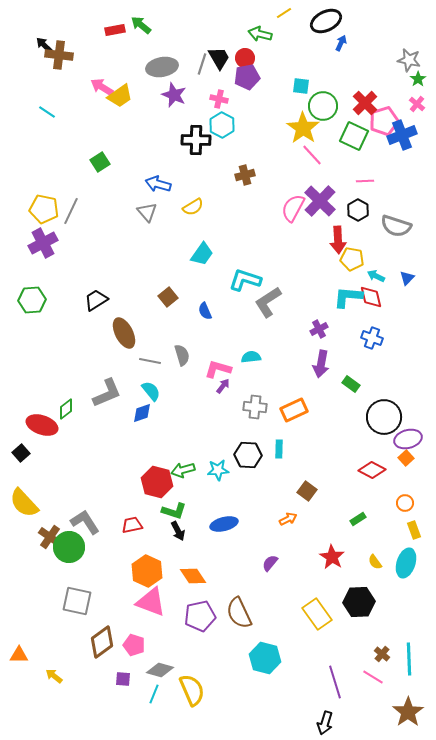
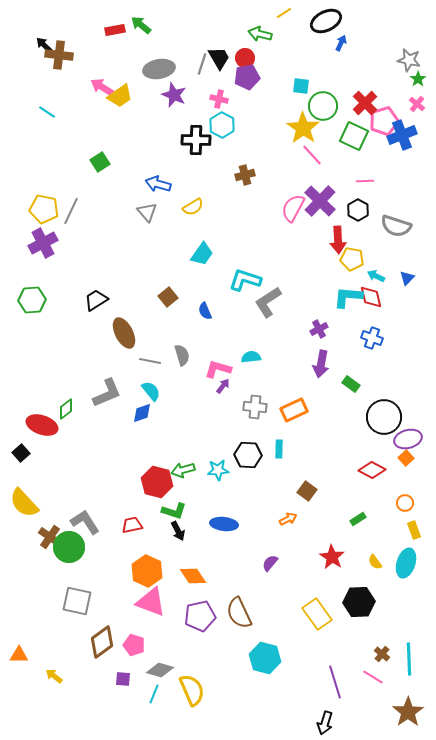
gray ellipse at (162, 67): moved 3 px left, 2 px down
blue ellipse at (224, 524): rotated 20 degrees clockwise
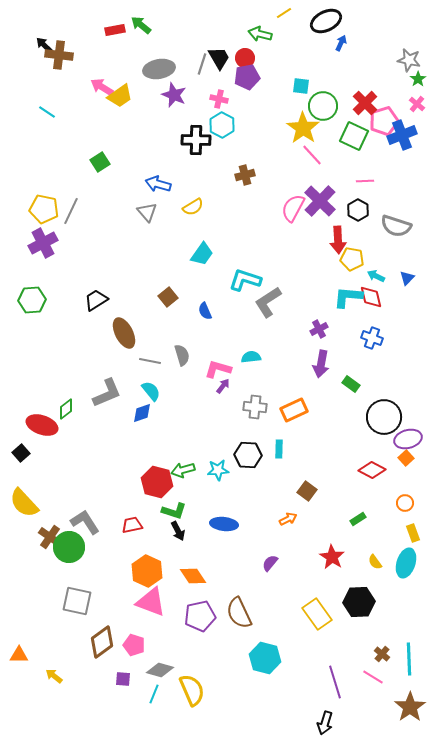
yellow rectangle at (414, 530): moved 1 px left, 3 px down
brown star at (408, 712): moved 2 px right, 5 px up
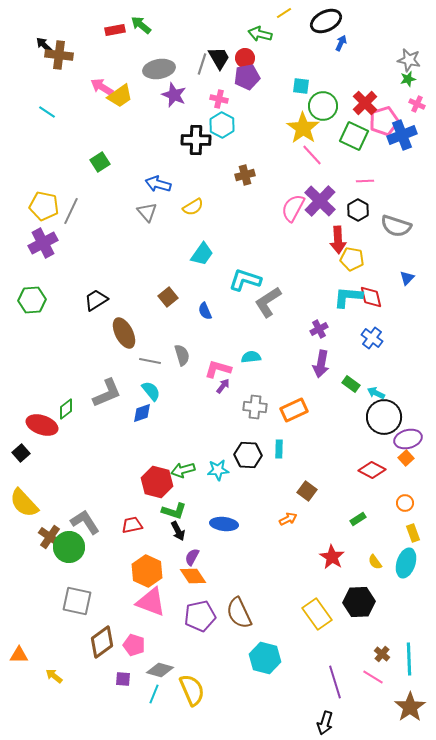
green star at (418, 79): moved 10 px left; rotated 21 degrees clockwise
pink cross at (417, 104): rotated 14 degrees counterclockwise
yellow pentagon at (44, 209): moved 3 px up
cyan arrow at (376, 276): moved 117 px down
blue cross at (372, 338): rotated 15 degrees clockwise
purple semicircle at (270, 563): moved 78 px left, 6 px up; rotated 12 degrees counterclockwise
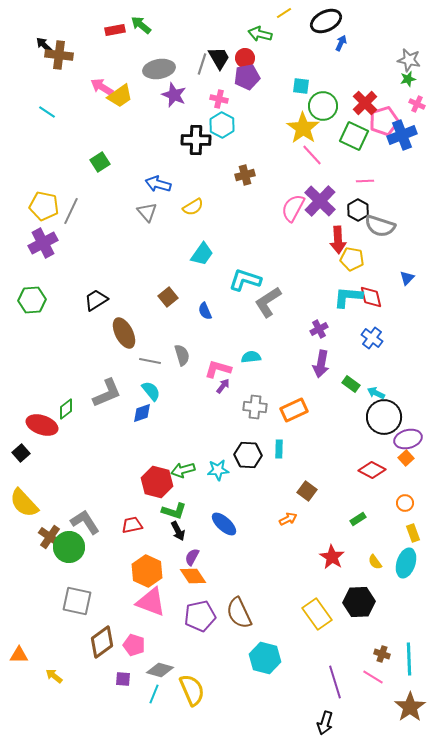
gray semicircle at (396, 226): moved 16 px left
blue ellipse at (224, 524): rotated 36 degrees clockwise
brown cross at (382, 654): rotated 21 degrees counterclockwise
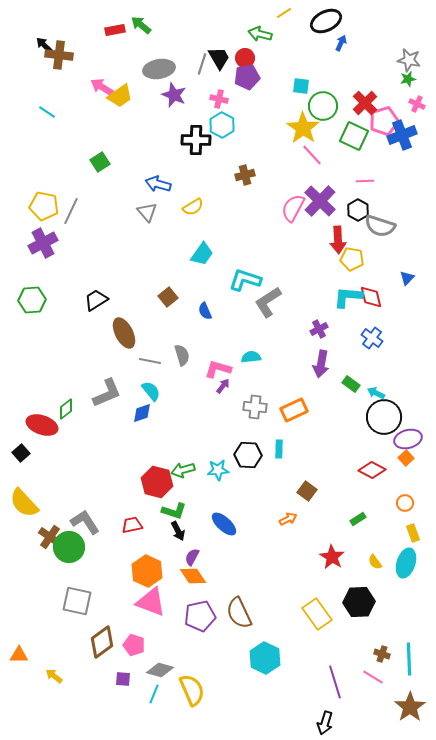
cyan hexagon at (265, 658): rotated 12 degrees clockwise
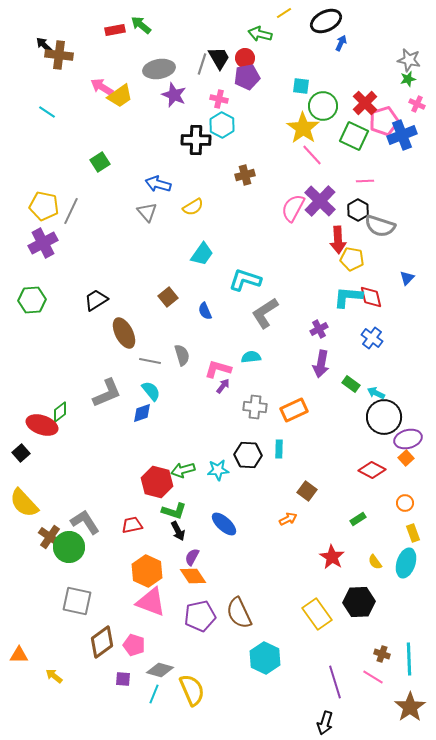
gray L-shape at (268, 302): moved 3 px left, 11 px down
green diamond at (66, 409): moved 6 px left, 3 px down
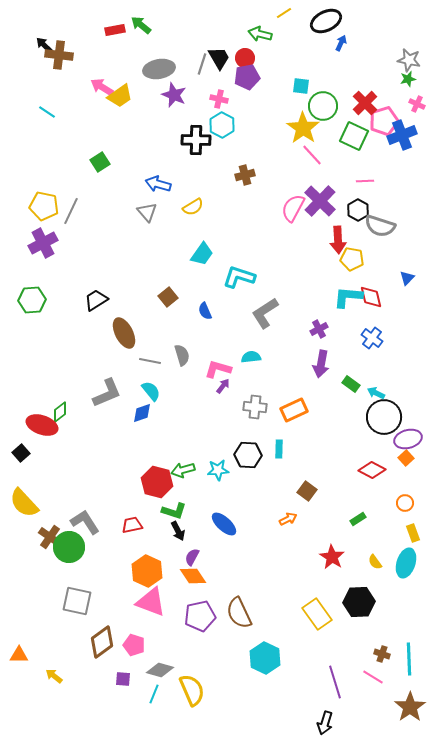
cyan L-shape at (245, 280): moved 6 px left, 3 px up
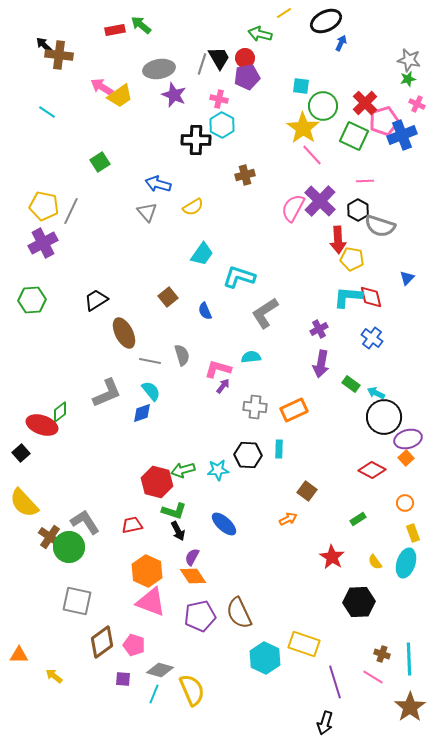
yellow rectangle at (317, 614): moved 13 px left, 30 px down; rotated 36 degrees counterclockwise
